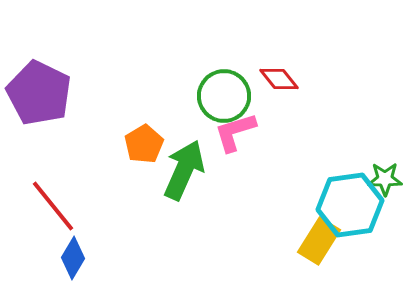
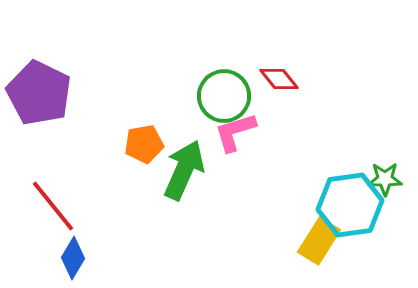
orange pentagon: rotated 21 degrees clockwise
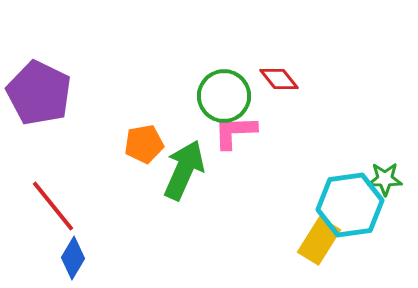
pink L-shape: rotated 15 degrees clockwise
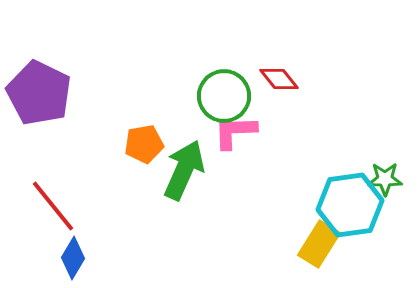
yellow rectangle: moved 3 px down
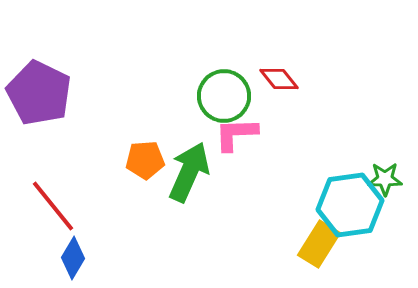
pink L-shape: moved 1 px right, 2 px down
orange pentagon: moved 1 px right, 16 px down; rotated 6 degrees clockwise
green arrow: moved 5 px right, 2 px down
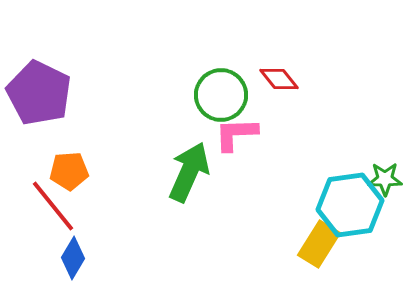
green circle: moved 3 px left, 1 px up
orange pentagon: moved 76 px left, 11 px down
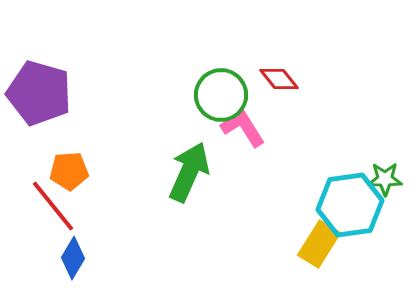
purple pentagon: rotated 10 degrees counterclockwise
pink L-shape: moved 7 px right, 6 px up; rotated 60 degrees clockwise
